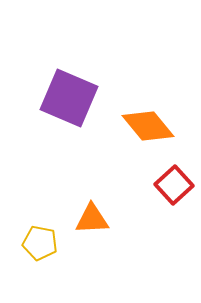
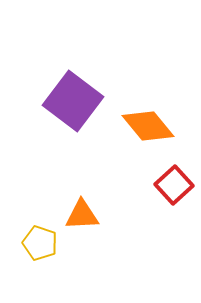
purple square: moved 4 px right, 3 px down; rotated 14 degrees clockwise
orange triangle: moved 10 px left, 4 px up
yellow pentagon: rotated 8 degrees clockwise
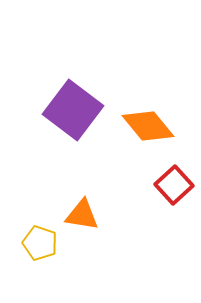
purple square: moved 9 px down
orange triangle: rotated 12 degrees clockwise
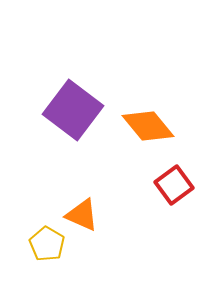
red square: rotated 6 degrees clockwise
orange triangle: rotated 15 degrees clockwise
yellow pentagon: moved 7 px right, 1 px down; rotated 12 degrees clockwise
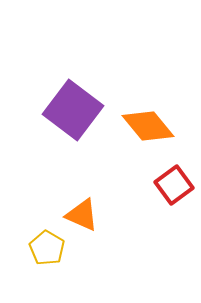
yellow pentagon: moved 4 px down
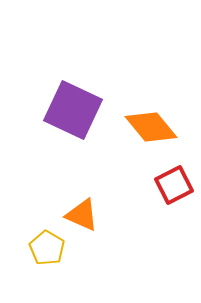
purple square: rotated 12 degrees counterclockwise
orange diamond: moved 3 px right, 1 px down
red square: rotated 9 degrees clockwise
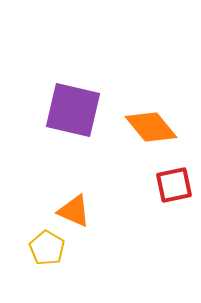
purple square: rotated 12 degrees counterclockwise
red square: rotated 15 degrees clockwise
orange triangle: moved 8 px left, 4 px up
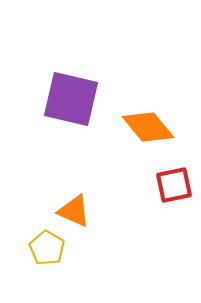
purple square: moved 2 px left, 11 px up
orange diamond: moved 3 px left
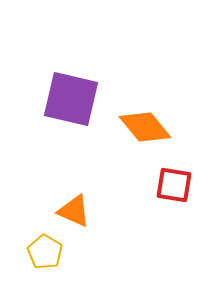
orange diamond: moved 3 px left
red square: rotated 21 degrees clockwise
yellow pentagon: moved 2 px left, 4 px down
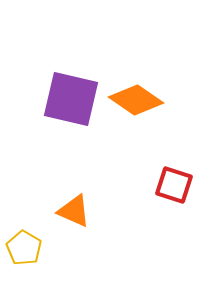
orange diamond: moved 9 px left, 27 px up; rotated 16 degrees counterclockwise
red square: rotated 9 degrees clockwise
yellow pentagon: moved 21 px left, 4 px up
